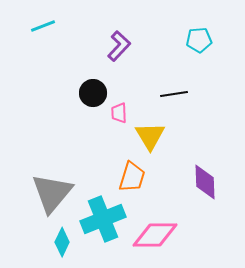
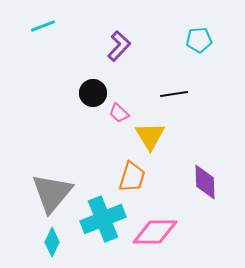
pink trapezoid: rotated 45 degrees counterclockwise
pink diamond: moved 3 px up
cyan diamond: moved 10 px left
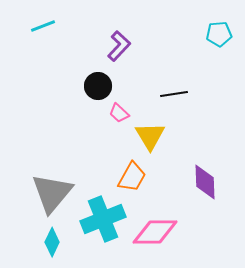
cyan pentagon: moved 20 px right, 6 px up
black circle: moved 5 px right, 7 px up
orange trapezoid: rotated 12 degrees clockwise
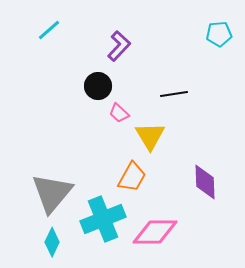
cyan line: moved 6 px right, 4 px down; rotated 20 degrees counterclockwise
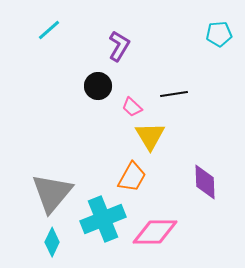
purple L-shape: rotated 12 degrees counterclockwise
pink trapezoid: moved 13 px right, 6 px up
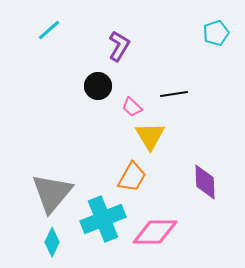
cyan pentagon: moved 3 px left, 1 px up; rotated 15 degrees counterclockwise
